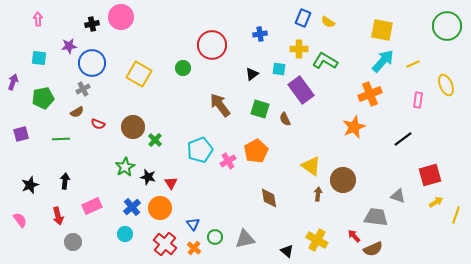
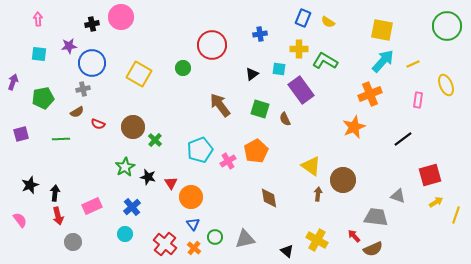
cyan square at (39, 58): moved 4 px up
gray cross at (83, 89): rotated 16 degrees clockwise
black arrow at (65, 181): moved 10 px left, 12 px down
orange circle at (160, 208): moved 31 px right, 11 px up
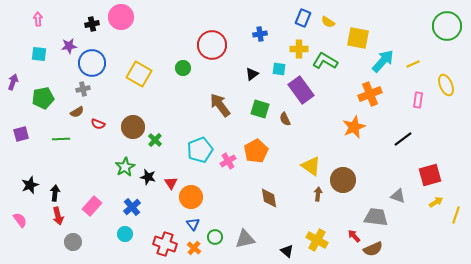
yellow square at (382, 30): moved 24 px left, 8 px down
pink rectangle at (92, 206): rotated 24 degrees counterclockwise
red cross at (165, 244): rotated 20 degrees counterclockwise
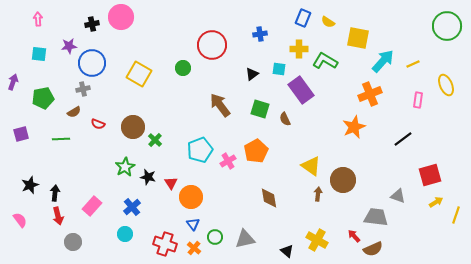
brown semicircle at (77, 112): moved 3 px left
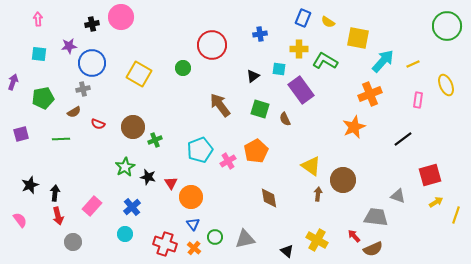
black triangle at (252, 74): moved 1 px right, 2 px down
green cross at (155, 140): rotated 24 degrees clockwise
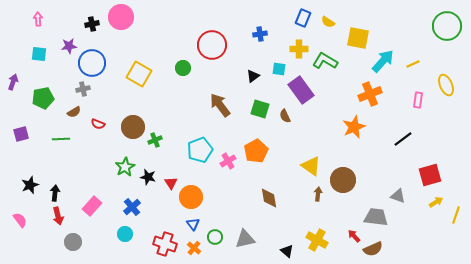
brown semicircle at (285, 119): moved 3 px up
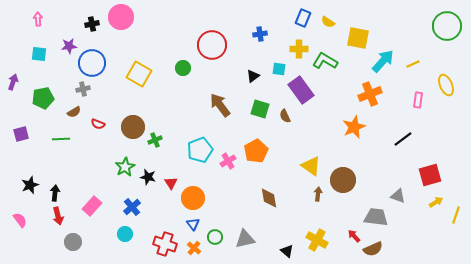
orange circle at (191, 197): moved 2 px right, 1 px down
